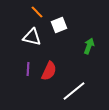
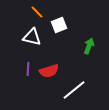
red semicircle: rotated 48 degrees clockwise
white line: moved 1 px up
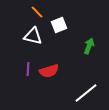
white triangle: moved 1 px right, 1 px up
white line: moved 12 px right, 3 px down
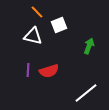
purple line: moved 1 px down
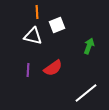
orange line: rotated 40 degrees clockwise
white square: moved 2 px left
red semicircle: moved 4 px right, 3 px up; rotated 18 degrees counterclockwise
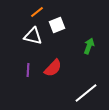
orange line: rotated 56 degrees clockwise
red semicircle: rotated 12 degrees counterclockwise
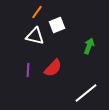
orange line: rotated 16 degrees counterclockwise
white triangle: moved 2 px right
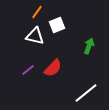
purple line: rotated 48 degrees clockwise
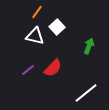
white square: moved 2 px down; rotated 21 degrees counterclockwise
